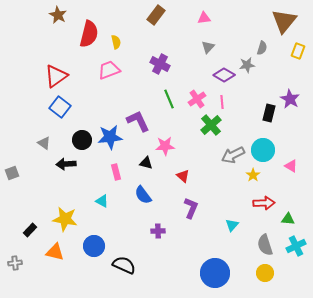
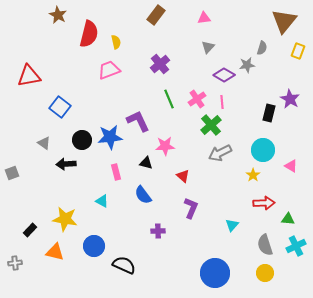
purple cross at (160, 64): rotated 24 degrees clockwise
red triangle at (56, 76): moved 27 px left; rotated 25 degrees clockwise
gray arrow at (233, 155): moved 13 px left, 2 px up
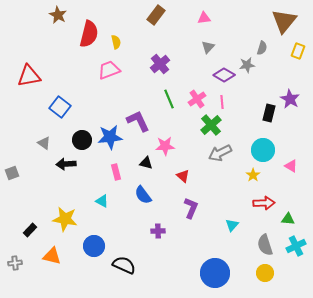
orange triangle at (55, 252): moved 3 px left, 4 px down
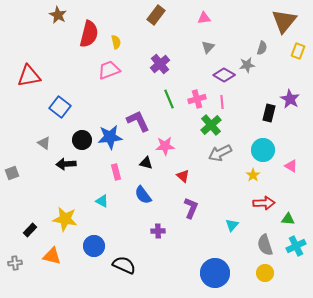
pink cross at (197, 99): rotated 18 degrees clockwise
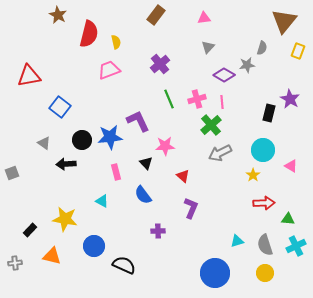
black triangle at (146, 163): rotated 32 degrees clockwise
cyan triangle at (232, 225): moved 5 px right, 16 px down; rotated 32 degrees clockwise
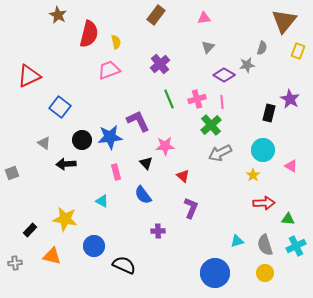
red triangle at (29, 76): rotated 15 degrees counterclockwise
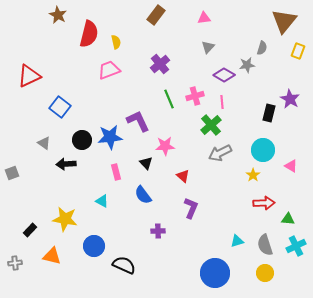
pink cross at (197, 99): moved 2 px left, 3 px up
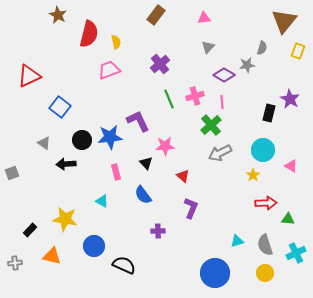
red arrow at (264, 203): moved 2 px right
cyan cross at (296, 246): moved 7 px down
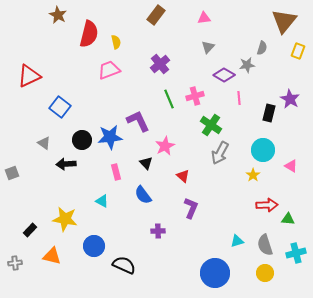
pink line at (222, 102): moved 17 px right, 4 px up
green cross at (211, 125): rotated 15 degrees counterclockwise
pink star at (165, 146): rotated 24 degrees counterclockwise
gray arrow at (220, 153): rotated 35 degrees counterclockwise
red arrow at (266, 203): moved 1 px right, 2 px down
cyan cross at (296, 253): rotated 12 degrees clockwise
